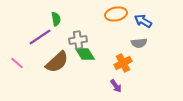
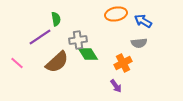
green diamond: moved 3 px right
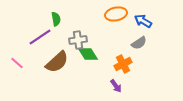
gray semicircle: rotated 28 degrees counterclockwise
orange cross: moved 1 px down
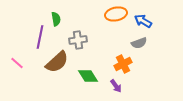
purple line: rotated 45 degrees counterclockwise
gray semicircle: rotated 14 degrees clockwise
green diamond: moved 22 px down
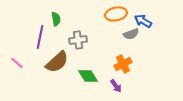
gray semicircle: moved 8 px left, 9 px up
